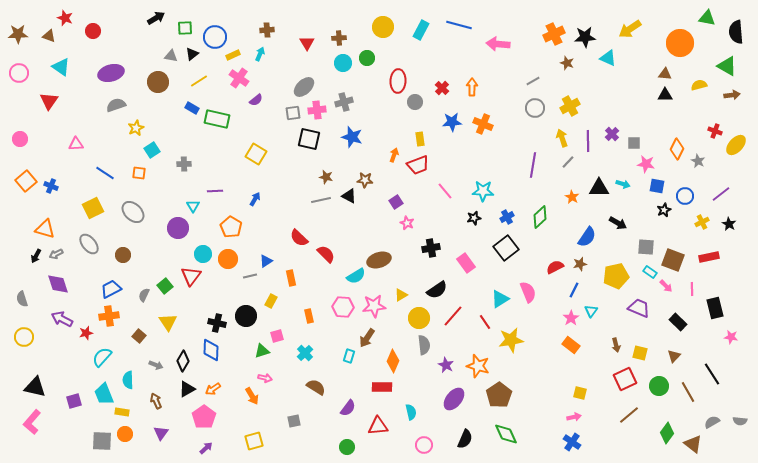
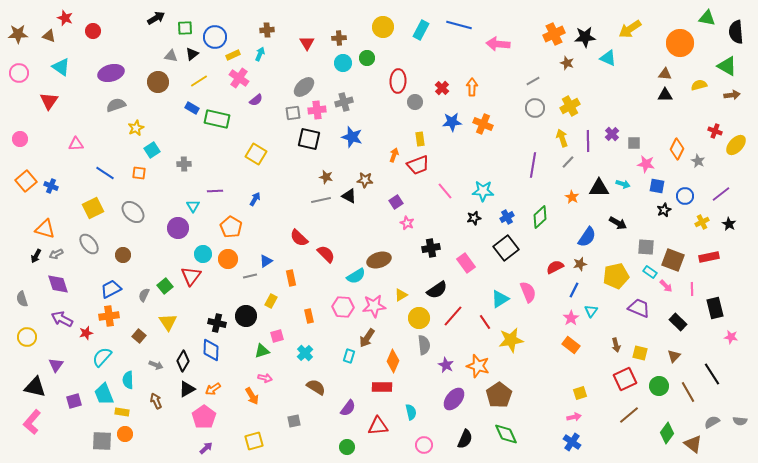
yellow circle at (24, 337): moved 3 px right
yellow square at (580, 393): rotated 32 degrees counterclockwise
purple triangle at (161, 433): moved 105 px left, 68 px up
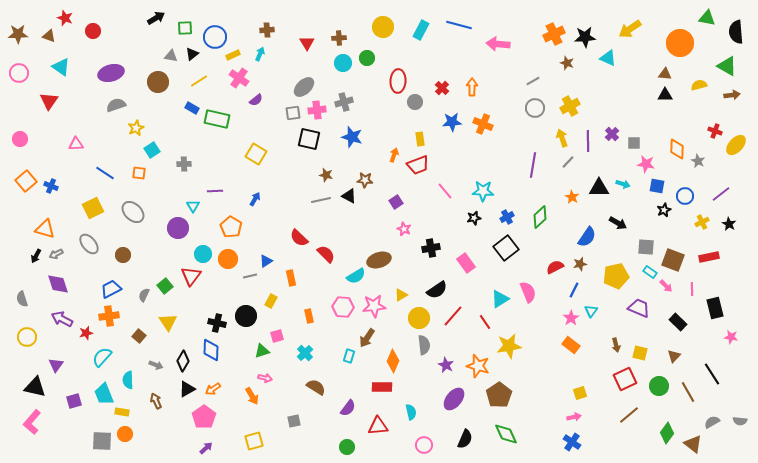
orange diamond at (677, 149): rotated 25 degrees counterclockwise
brown star at (326, 177): moved 2 px up
pink star at (407, 223): moved 3 px left, 6 px down
yellow star at (511, 340): moved 2 px left, 6 px down
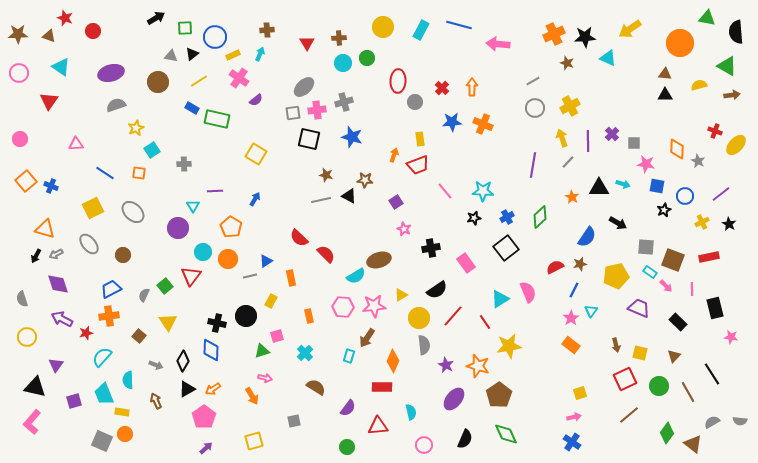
cyan circle at (203, 254): moved 2 px up
gray square at (102, 441): rotated 20 degrees clockwise
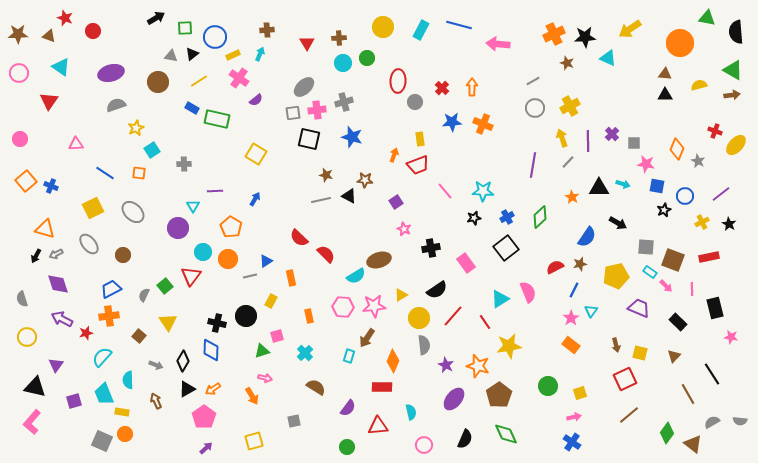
green triangle at (727, 66): moved 6 px right, 4 px down
orange diamond at (677, 149): rotated 20 degrees clockwise
green circle at (659, 386): moved 111 px left
brown line at (688, 392): moved 2 px down
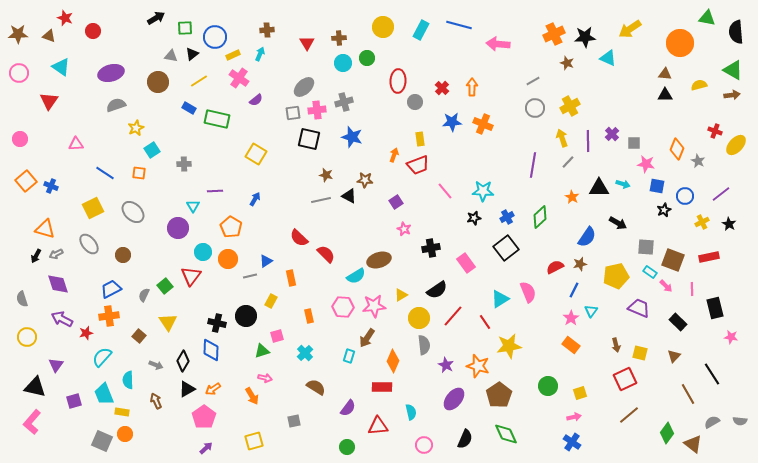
blue rectangle at (192, 108): moved 3 px left
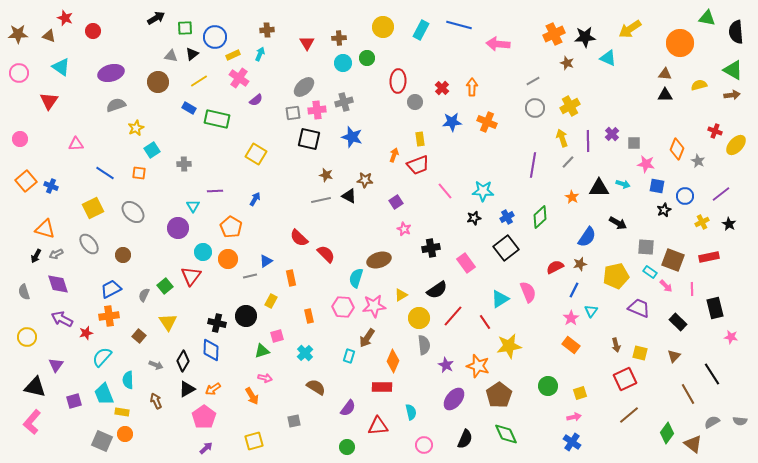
orange cross at (483, 124): moved 4 px right, 2 px up
cyan semicircle at (356, 276): moved 2 px down; rotated 138 degrees clockwise
gray semicircle at (22, 299): moved 2 px right, 7 px up
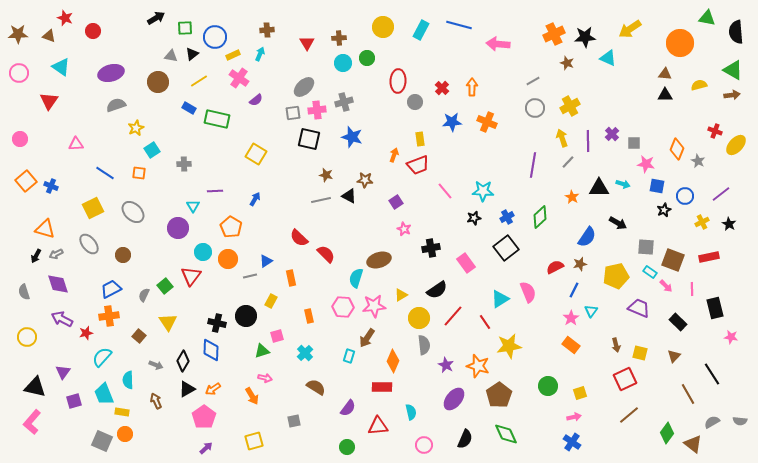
purple triangle at (56, 365): moved 7 px right, 7 px down
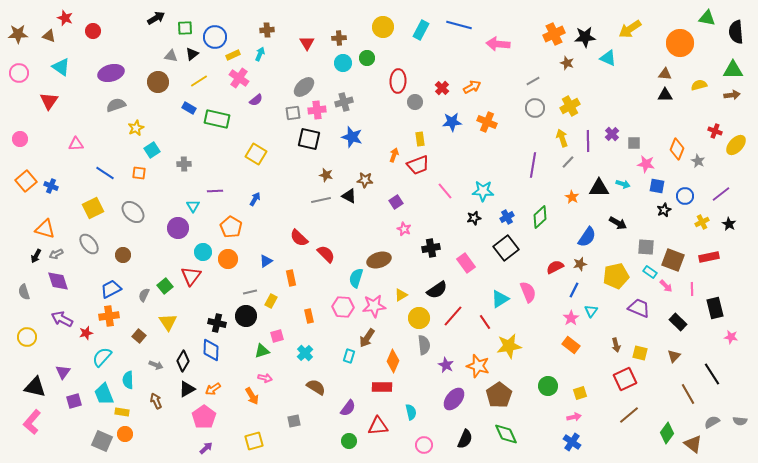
green triangle at (733, 70): rotated 30 degrees counterclockwise
orange arrow at (472, 87): rotated 60 degrees clockwise
gray line at (250, 276): moved 16 px down
purple diamond at (58, 284): moved 3 px up
green circle at (347, 447): moved 2 px right, 6 px up
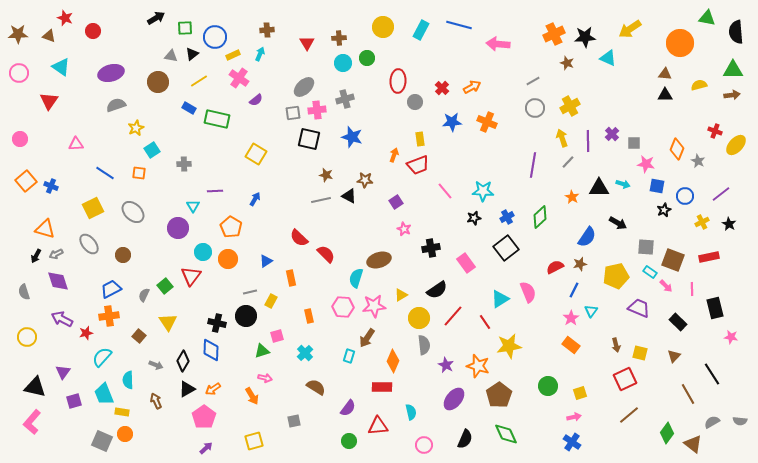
gray cross at (344, 102): moved 1 px right, 3 px up
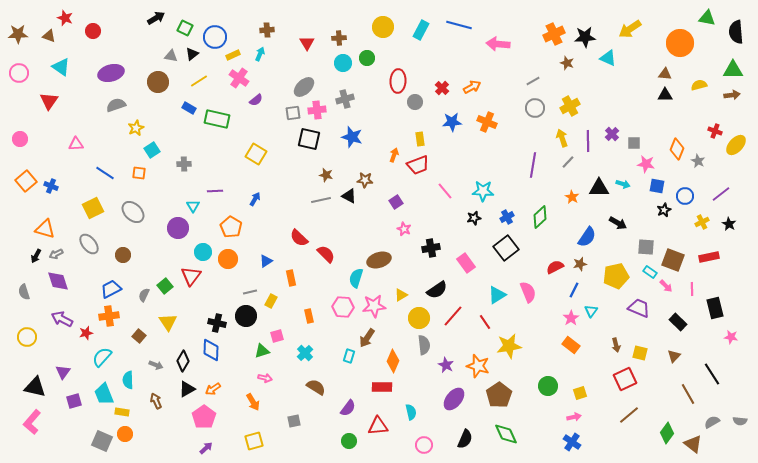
green square at (185, 28): rotated 28 degrees clockwise
cyan triangle at (500, 299): moved 3 px left, 4 px up
orange arrow at (252, 396): moved 1 px right, 6 px down
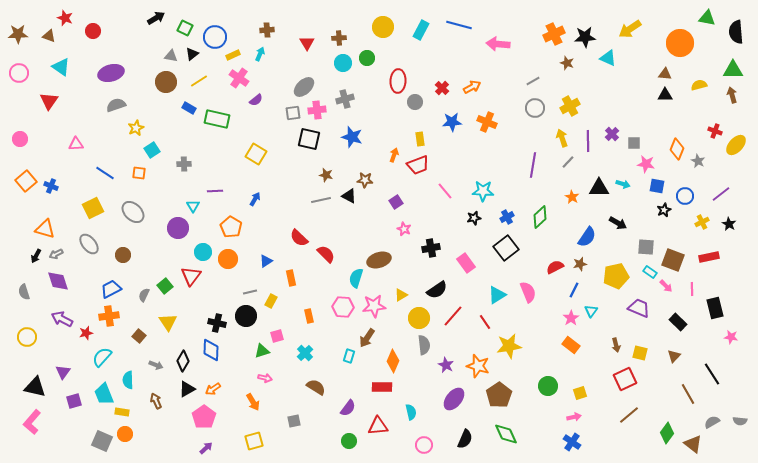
brown circle at (158, 82): moved 8 px right
brown arrow at (732, 95): rotated 98 degrees counterclockwise
